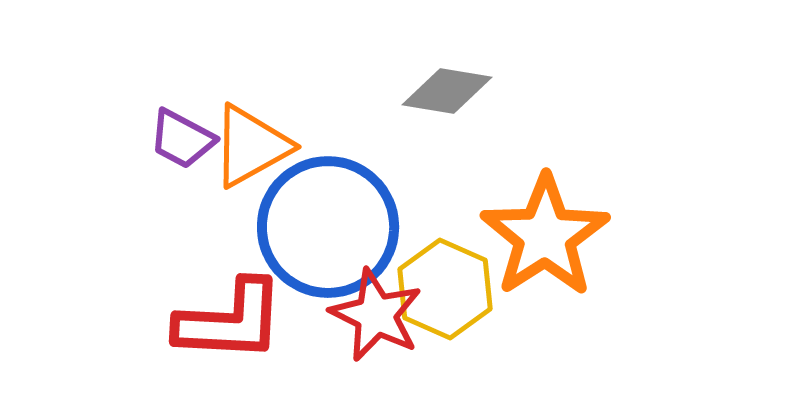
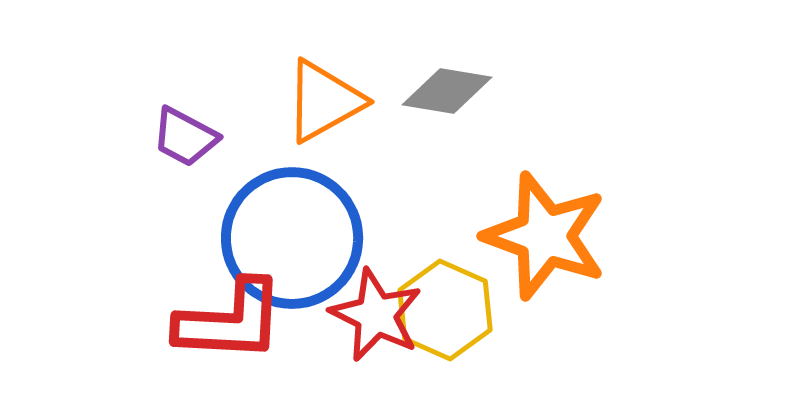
purple trapezoid: moved 3 px right, 2 px up
orange triangle: moved 73 px right, 45 px up
blue circle: moved 36 px left, 11 px down
orange star: rotated 19 degrees counterclockwise
yellow hexagon: moved 21 px down
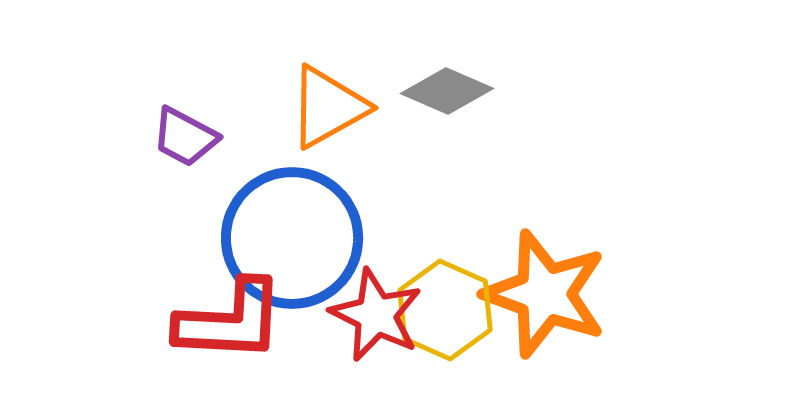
gray diamond: rotated 14 degrees clockwise
orange triangle: moved 4 px right, 6 px down
orange star: moved 58 px down
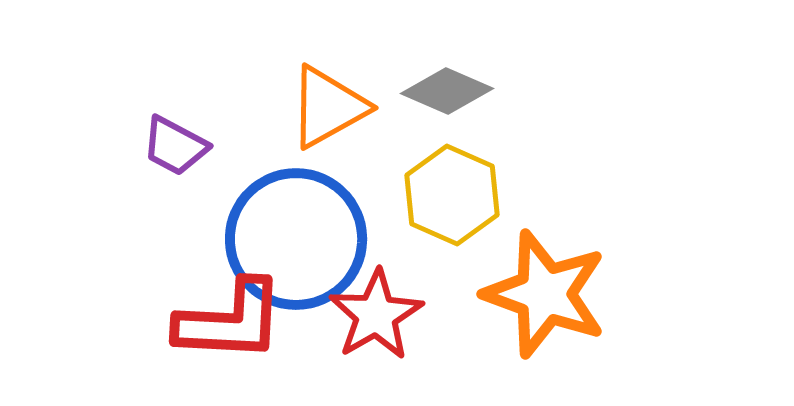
purple trapezoid: moved 10 px left, 9 px down
blue circle: moved 4 px right, 1 px down
yellow hexagon: moved 7 px right, 115 px up
red star: rotated 16 degrees clockwise
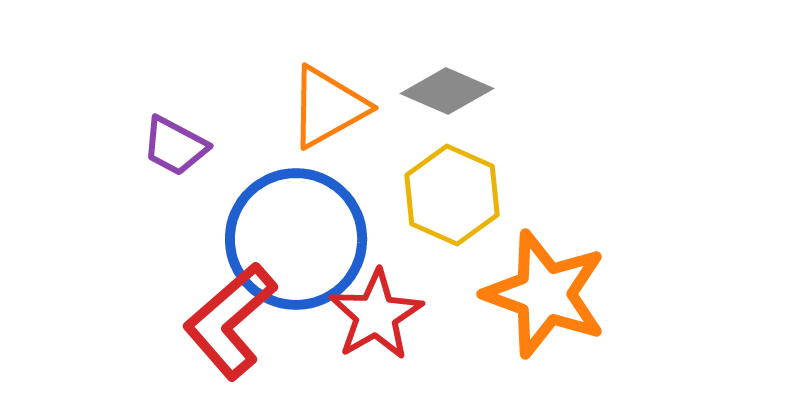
red L-shape: rotated 136 degrees clockwise
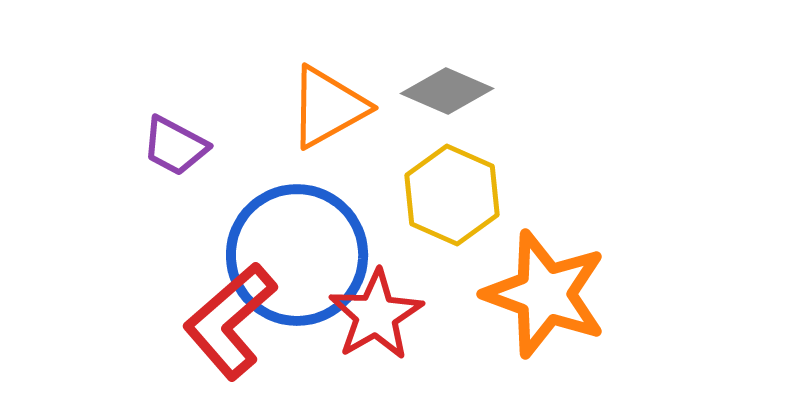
blue circle: moved 1 px right, 16 px down
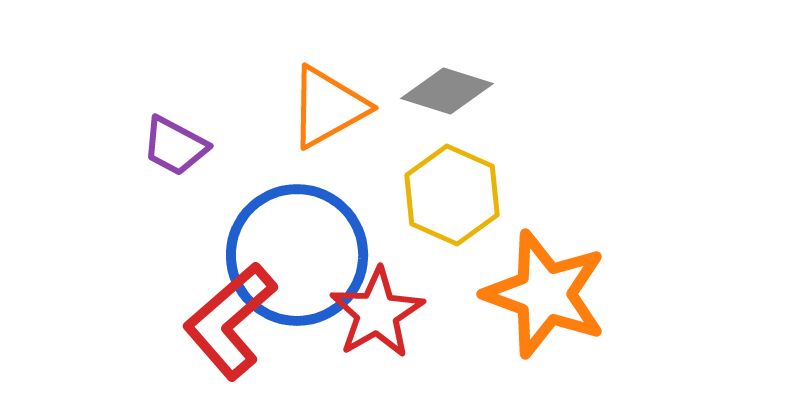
gray diamond: rotated 6 degrees counterclockwise
red star: moved 1 px right, 2 px up
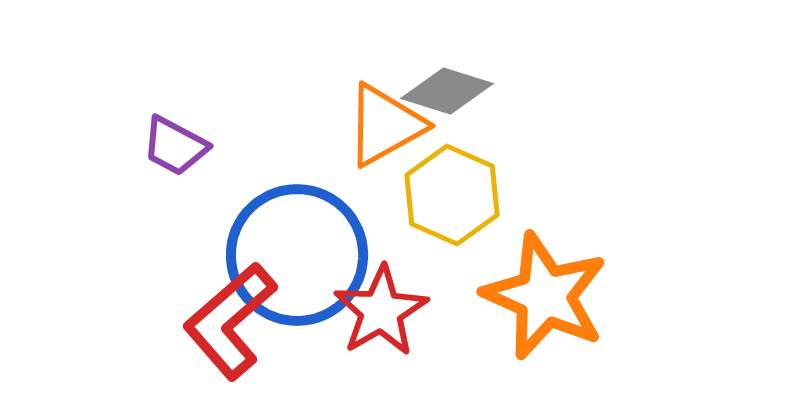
orange triangle: moved 57 px right, 18 px down
orange star: moved 2 px down; rotated 4 degrees clockwise
red star: moved 4 px right, 2 px up
